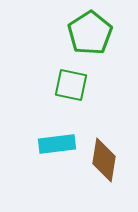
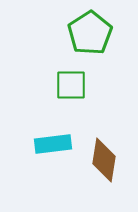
green square: rotated 12 degrees counterclockwise
cyan rectangle: moved 4 px left
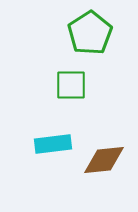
brown diamond: rotated 75 degrees clockwise
